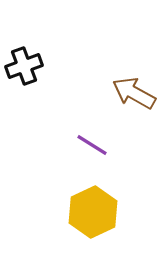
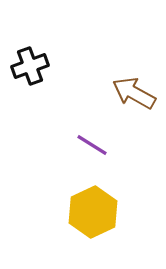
black cross: moved 6 px right
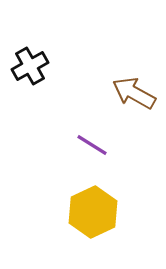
black cross: rotated 9 degrees counterclockwise
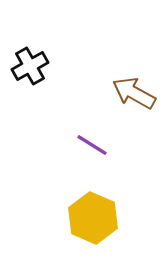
yellow hexagon: moved 6 px down; rotated 12 degrees counterclockwise
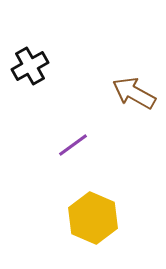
purple line: moved 19 px left; rotated 68 degrees counterclockwise
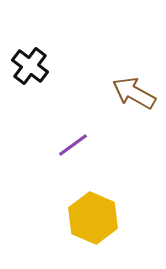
black cross: rotated 24 degrees counterclockwise
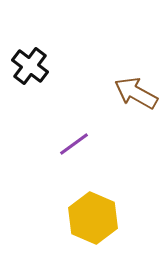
brown arrow: moved 2 px right
purple line: moved 1 px right, 1 px up
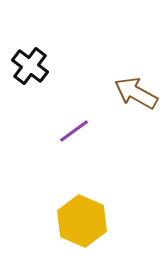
purple line: moved 13 px up
yellow hexagon: moved 11 px left, 3 px down
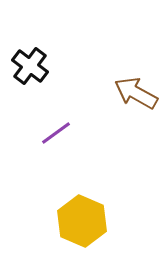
purple line: moved 18 px left, 2 px down
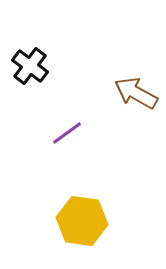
purple line: moved 11 px right
yellow hexagon: rotated 15 degrees counterclockwise
